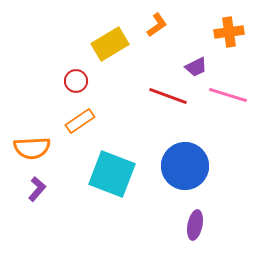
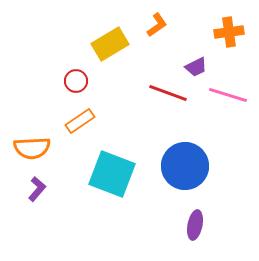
red line: moved 3 px up
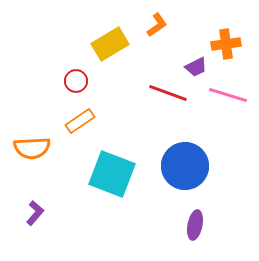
orange cross: moved 3 px left, 12 px down
purple L-shape: moved 2 px left, 24 px down
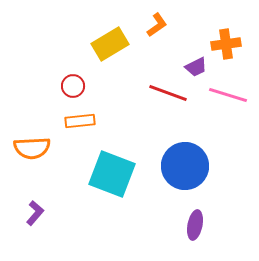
red circle: moved 3 px left, 5 px down
orange rectangle: rotated 28 degrees clockwise
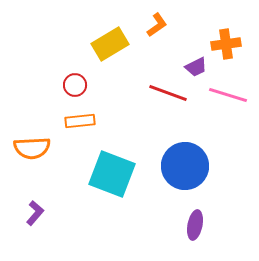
red circle: moved 2 px right, 1 px up
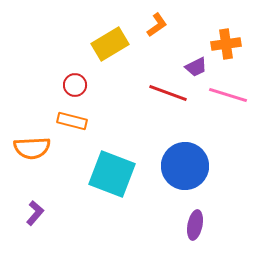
orange rectangle: moved 8 px left; rotated 20 degrees clockwise
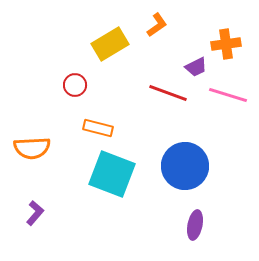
orange rectangle: moved 26 px right, 7 px down
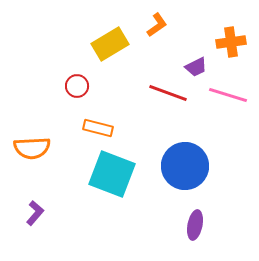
orange cross: moved 5 px right, 2 px up
red circle: moved 2 px right, 1 px down
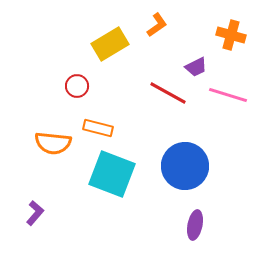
orange cross: moved 7 px up; rotated 24 degrees clockwise
red line: rotated 9 degrees clockwise
orange semicircle: moved 21 px right, 5 px up; rotated 9 degrees clockwise
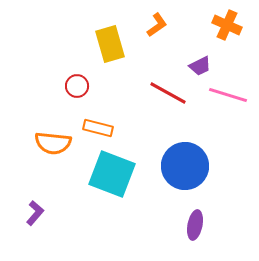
orange cross: moved 4 px left, 10 px up; rotated 8 degrees clockwise
yellow rectangle: rotated 75 degrees counterclockwise
purple trapezoid: moved 4 px right, 1 px up
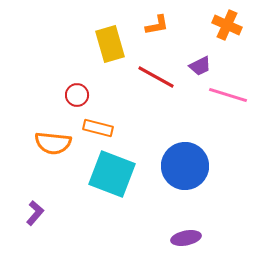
orange L-shape: rotated 25 degrees clockwise
red circle: moved 9 px down
red line: moved 12 px left, 16 px up
purple ellipse: moved 9 px left, 13 px down; rotated 68 degrees clockwise
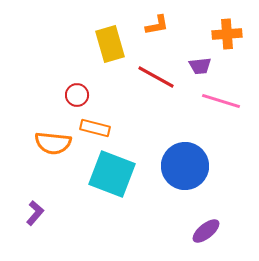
orange cross: moved 9 px down; rotated 28 degrees counterclockwise
purple trapezoid: rotated 20 degrees clockwise
pink line: moved 7 px left, 6 px down
orange rectangle: moved 3 px left
purple ellipse: moved 20 px right, 7 px up; rotated 28 degrees counterclockwise
